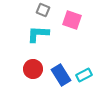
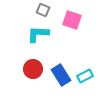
cyan rectangle: moved 1 px right, 1 px down
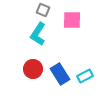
pink square: rotated 18 degrees counterclockwise
cyan L-shape: rotated 60 degrees counterclockwise
blue rectangle: moved 1 px left, 1 px up
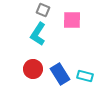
cyan rectangle: rotated 42 degrees clockwise
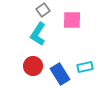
gray square: rotated 32 degrees clockwise
red circle: moved 3 px up
cyan rectangle: moved 9 px up; rotated 28 degrees counterclockwise
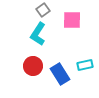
cyan rectangle: moved 2 px up
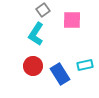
cyan L-shape: moved 2 px left
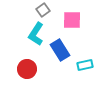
red circle: moved 6 px left, 3 px down
blue rectangle: moved 24 px up
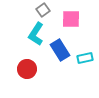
pink square: moved 1 px left, 1 px up
cyan rectangle: moved 7 px up
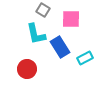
gray square: rotated 24 degrees counterclockwise
cyan L-shape: rotated 45 degrees counterclockwise
blue rectangle: moved 3 px up
cyan rectangle: rotated 14 degrees counterclockwise
